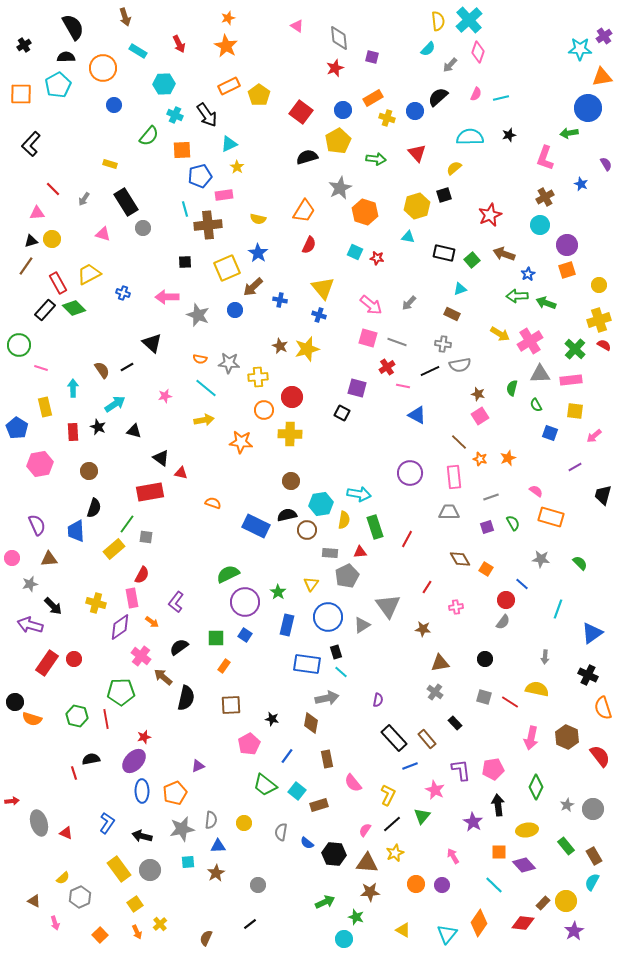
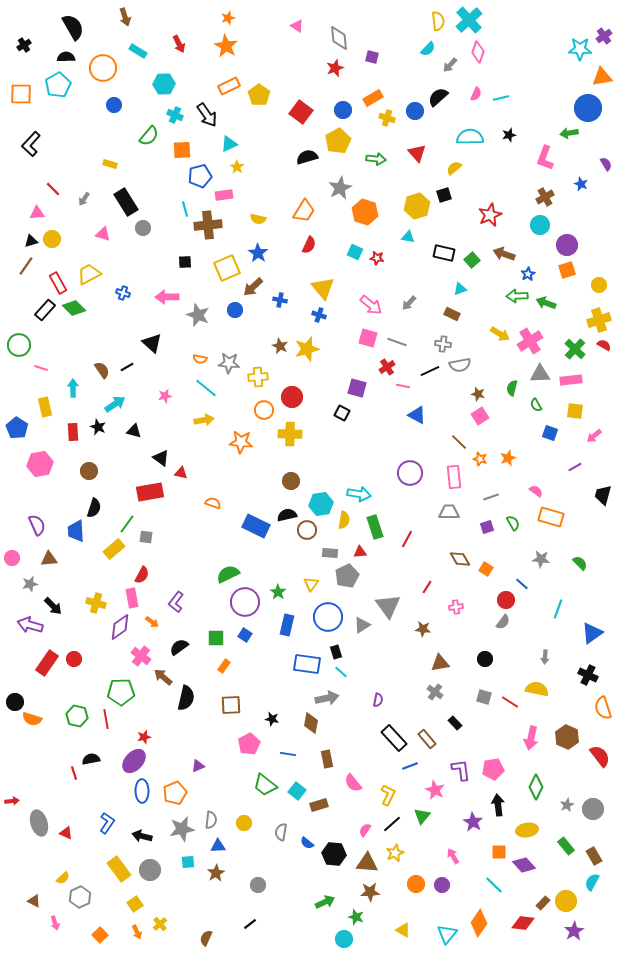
blue line at (287, 756): moved 1 px right, 2 px up; rotated 63 degrees clockwise
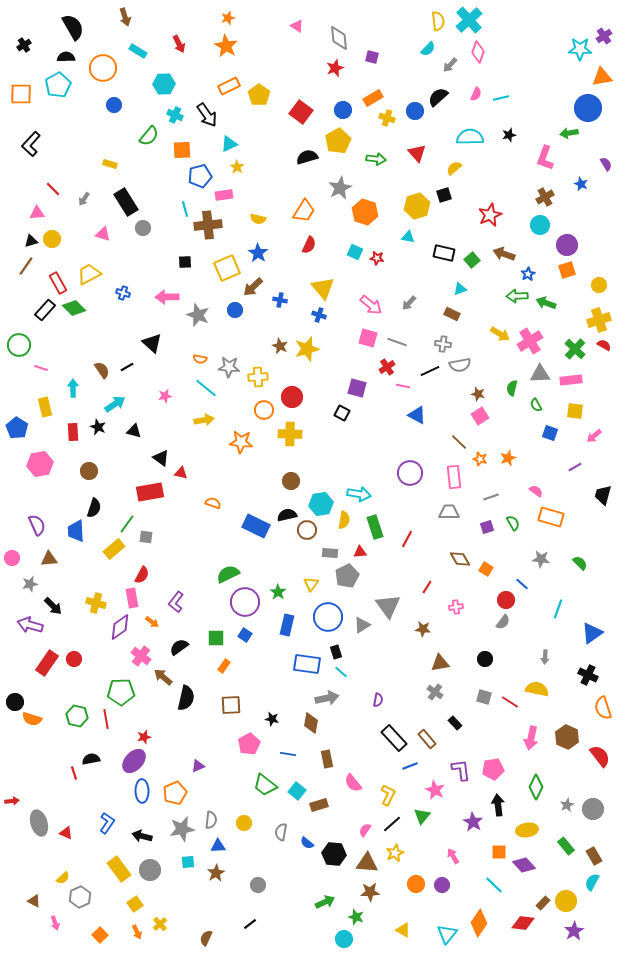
gray star at (229, 363): moved 4 px down
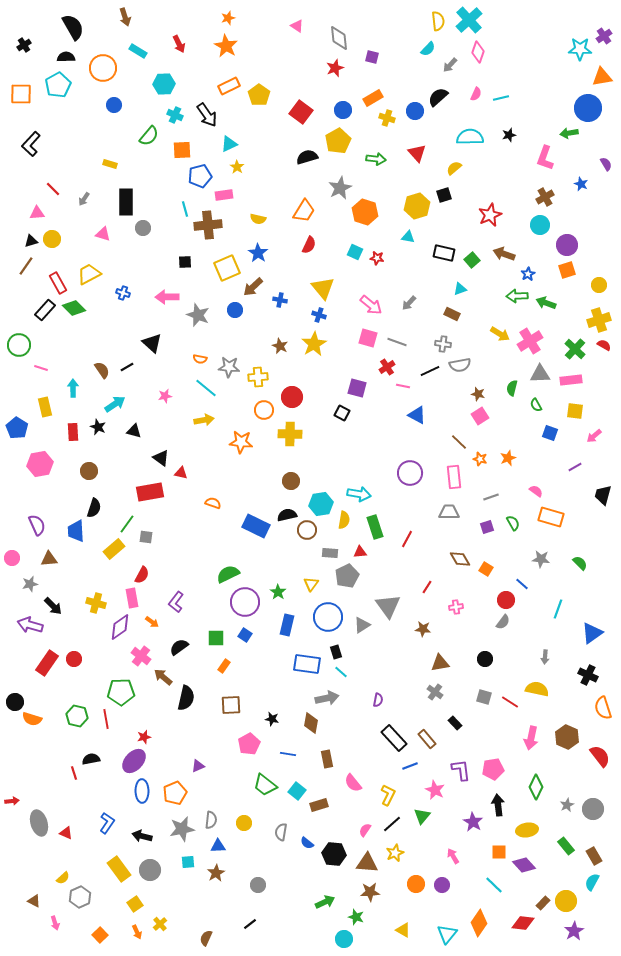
black rectangle at (126, 202): rotated 32 degrees clockwise
yellow star at (307, 349): moved 7 px right, 5 px up; rotated 15 degrees counterclockwise
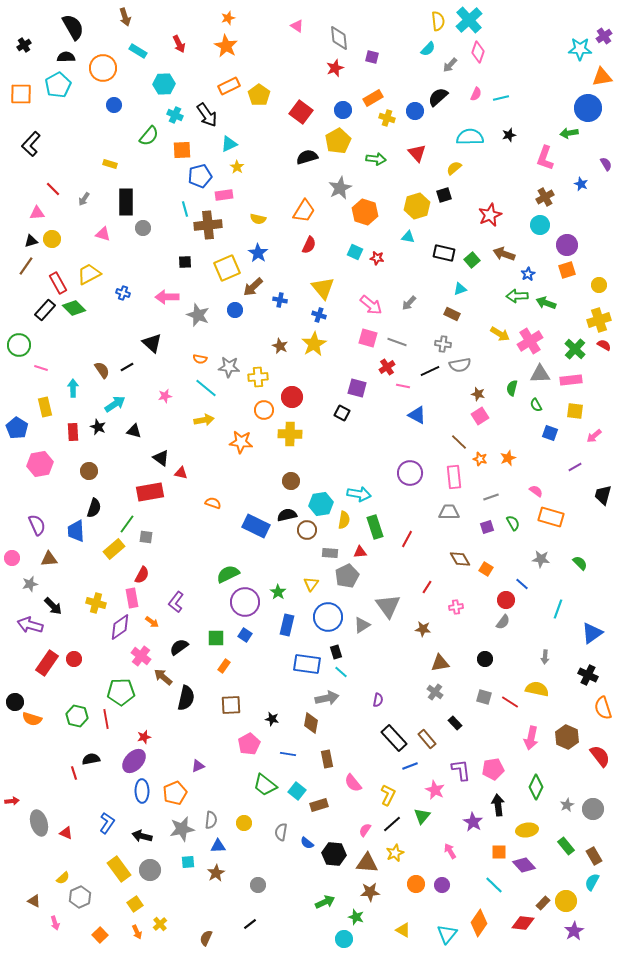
pink arrow at (453, 856): moved 3 px left, 5 px up
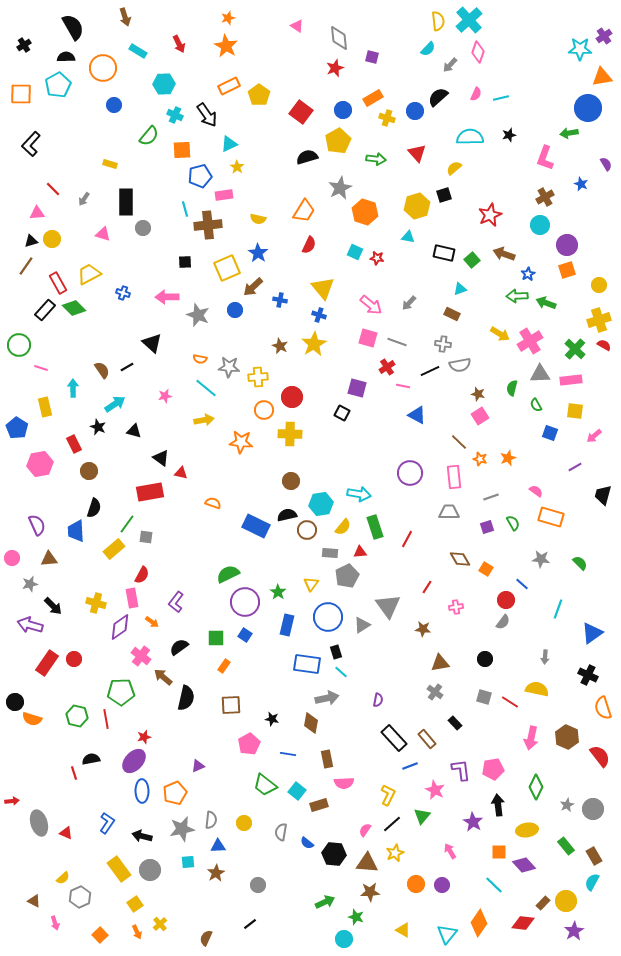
red rectangle at (73, 432): moved 1 px right, 12 px down; rotated 24 degrees counterclockwise
yellow semicircle at (344, 520): moved 1 px left, 7 px down; rotated 30 degrees clockwise
pink semicircle at (353, 783): moved 9 px left; rotated 54 degrees counterclockwise
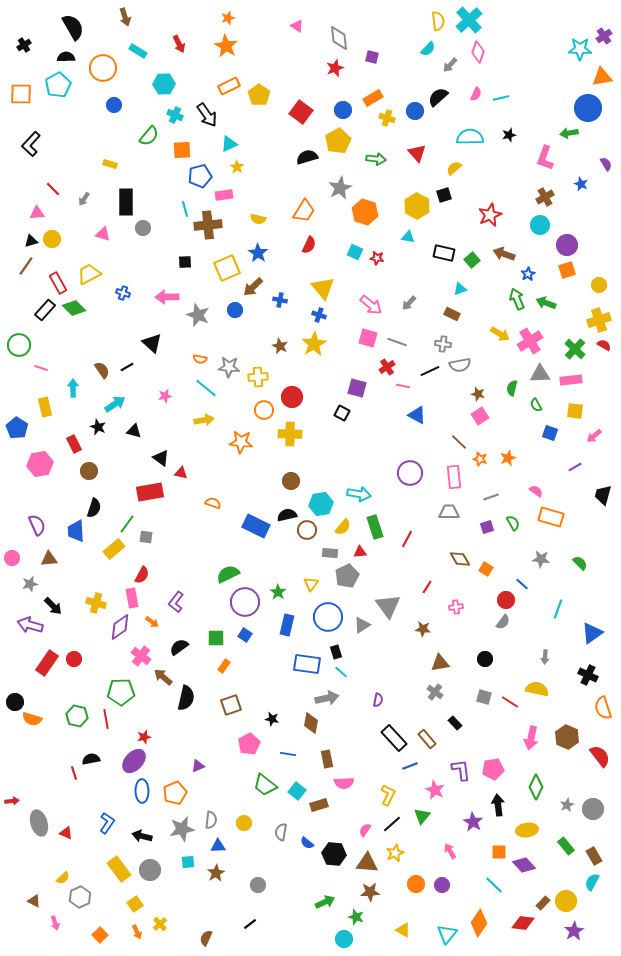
yellow hexagon at (417, 206): rotated 15 degrees counterclockwise
green arrow at (517, 296): moved 3 px down; rotated 70 degrees clockwise
brown square at (231, 705): rotated 15 degrees counterclockwise
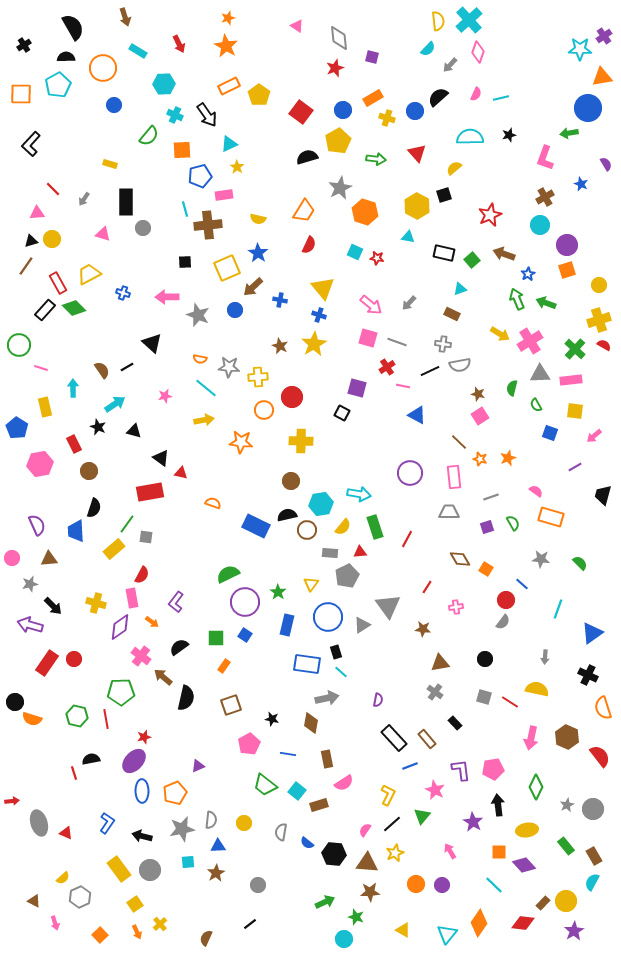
yellow cross at (290, 434): moved 11 px right, 7 px down
pink semicircle at (344, 783): rotated 30 degrees counterclockwise
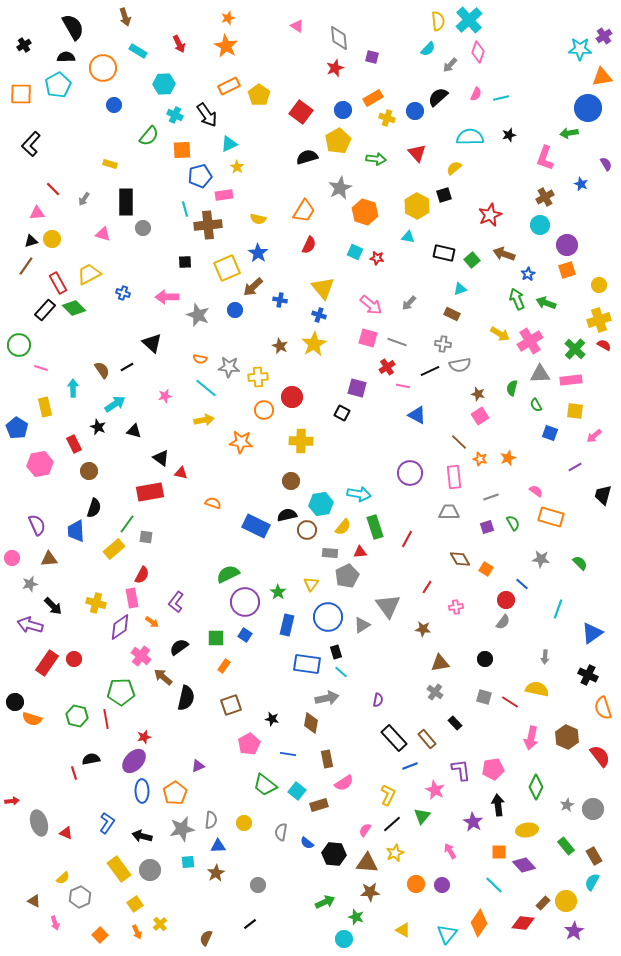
orange pentagon at (175, 793): rotated 10 degrees counterclockwise
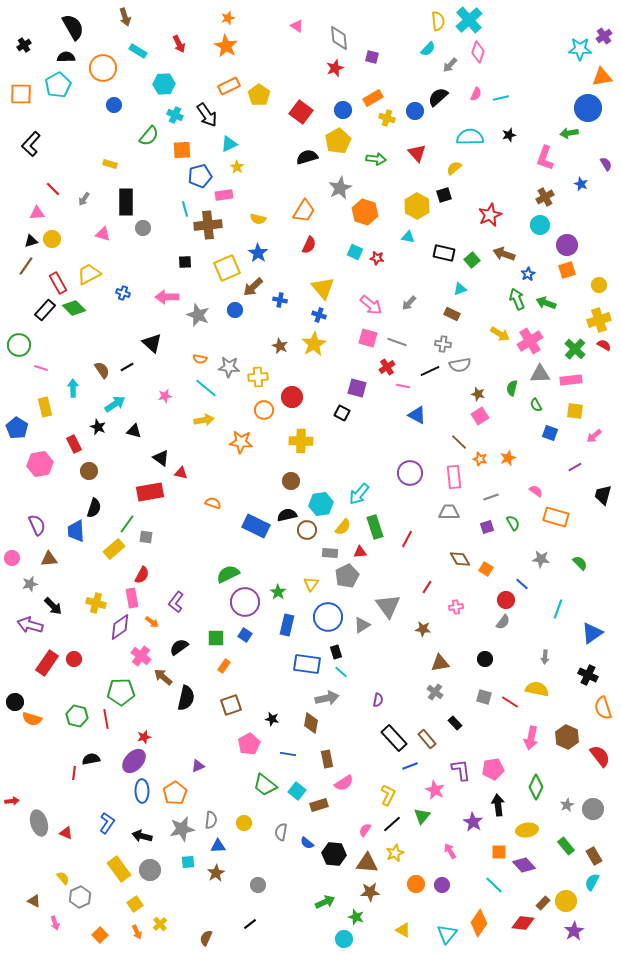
cyan arrow at (359, 494): rotated 120 degrees clockwise
orange rectangle at (551, 517): moved 5 px right
red line at (74, 773): rotated 24 degrees clockwise
yellow semicircle at (63, 878): rotated 88 degrees counterclockwise
